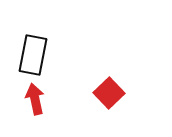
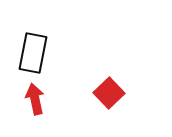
black rectangle: moved 2 px up
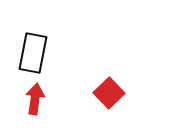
red arrow: rotated 20 degrees clockwise
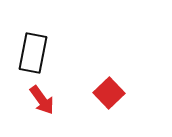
red arrow: moved 7 px right, 1 px down; rotated 136 degrees clockwise
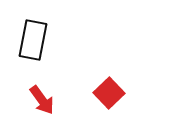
black rectangle: moved 13 px up
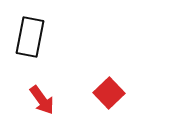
black rectangle: moved 3 px left, 3 px up
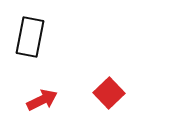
red arrow: rotated 80 degrees counterclockwise
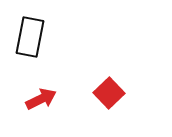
red arrow: moved 1 px left, 1 px up
